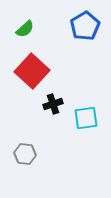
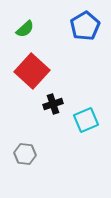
cyan square: moved 2 px down; rotated 15 degrees counterclockwise
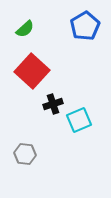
cyan square: moved 7 px left
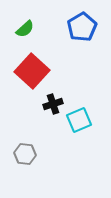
blue pentagon: moved 3 px left, 1 px down
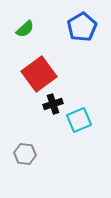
red square: moved 7 px right, 3 px down; rotated 12 degrees clockwise
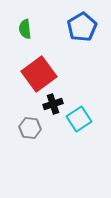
green semicircle: rotated 126 degrees clockwise
cyan square: moved 1 px up; rotated 10 degrees counterclockwise
gray hexagon: moved 5 px right, 26 px up
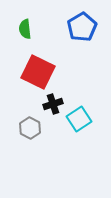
red square: moved 1 px left, 2 px up; rotated 28 degrees counterclockwise
gray hexagon: rotated 20 degrees clockwise
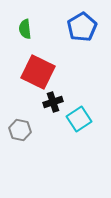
black cross: moved 2 px up
gray hexagon: moved 10 px left, 2 px down; rotated 15 degrees counterclockwise
